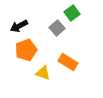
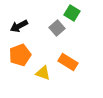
green square: rotated 21 degrees counterclockwise
orange pentagon: moved 6 px left, 5 px down
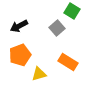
green square: moved 2 px up
yellow triangle: moved 4 px left, 1 px down; rotated 35 degrees counterclockwise
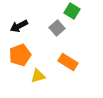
yellow triangle: moved 1 px left, 2 px down
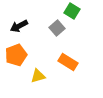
orange pentagon: moved 4 px left
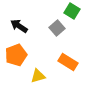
black arrow: rotated 60 degrees clockwise
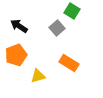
orange rectangle: moved 1 px right, 1 px down
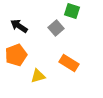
green square: rotated 14 degrees counterclockwise
gray square: moved 1 px left
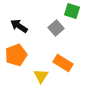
orange rectangle: moved 6 px left
yellow triangle: moved 3 px right; rotated 42 degrees counterclockwise
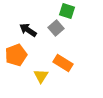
green square: moved 5 px left
black arrow: moved 9 px right, 4 px down
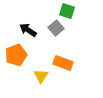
orange rectangle: rotated 12 degrees counterclockwise
